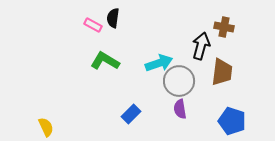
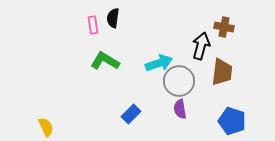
pink rectangle: rotated 54 degrees clockwise
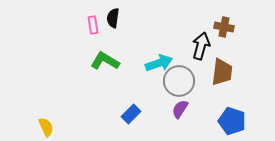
purple semicircle: rotated 42 degrees clockwise
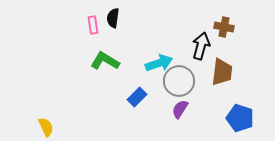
blue rectangle: moved 6 px right, 17 px up
blue pentagon: moved 8 px right, 3 px up
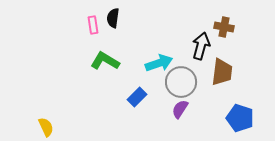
gray circle: moved 2 px right, 1 px down
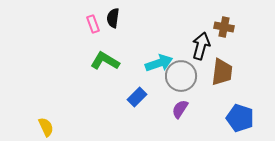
pink rectangle: moved 1 px up; rotated 12 degrees counterclockwise
gray circle: moved 6 px up
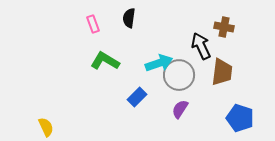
black semicircle: moved 16 px right
black arrow: rotated 40 degrees counterclockwise
gray circle: moved 2 px left, 1 px up
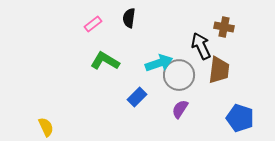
pink rectangle: rotated 72 degrees clockwise
brown trapezoid: moved 3 px left, 2 px up
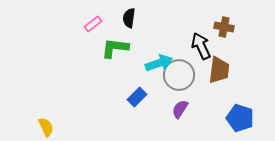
green L-shape: moved 10 px right, 13 px up; rotated 24 degrees counterclockwise
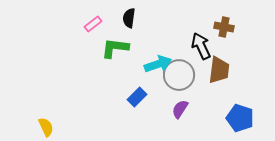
cyan arrow: moved 1 px left, 1 px down
